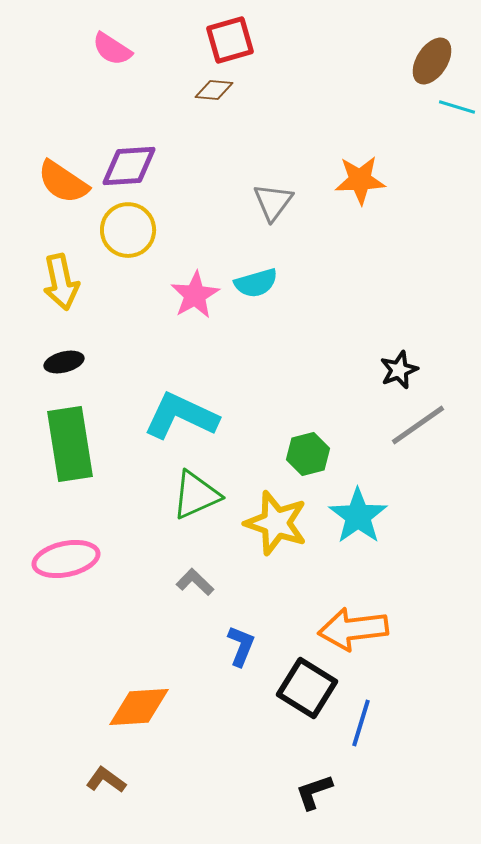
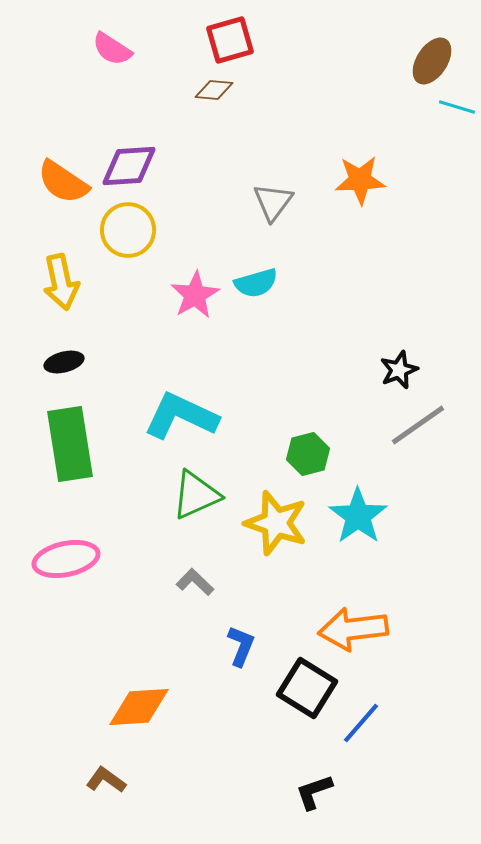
blue line: rotated 24 degrees clockwise
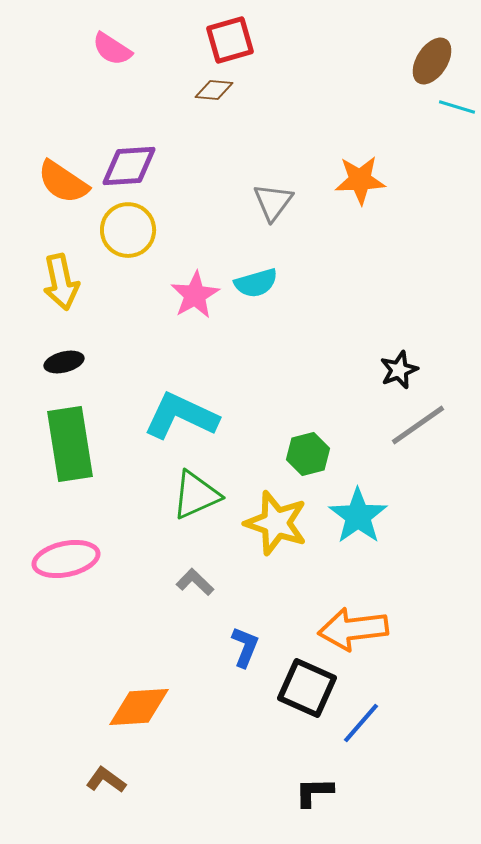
blue L-shape: moved 4 px right, 1 px down
black square: rotated 8 degrees counterclockwise
black L-shape: rotated 18 degrees clockwise
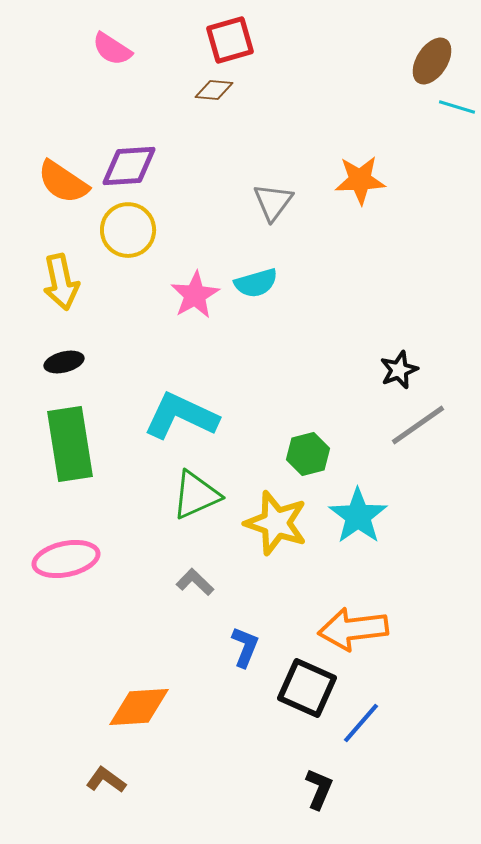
black L-shape: moved 5 px right, 3 px up; rotated 114 degrees clockwise
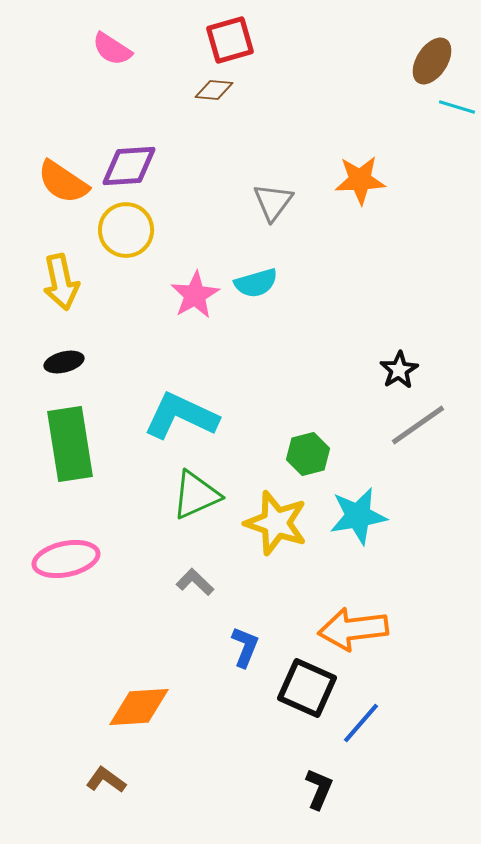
yellow circle: moved 2 px left
black star: rotated 9 degrees counterclockwise
cyan star: rotated 26 degrees clockwise
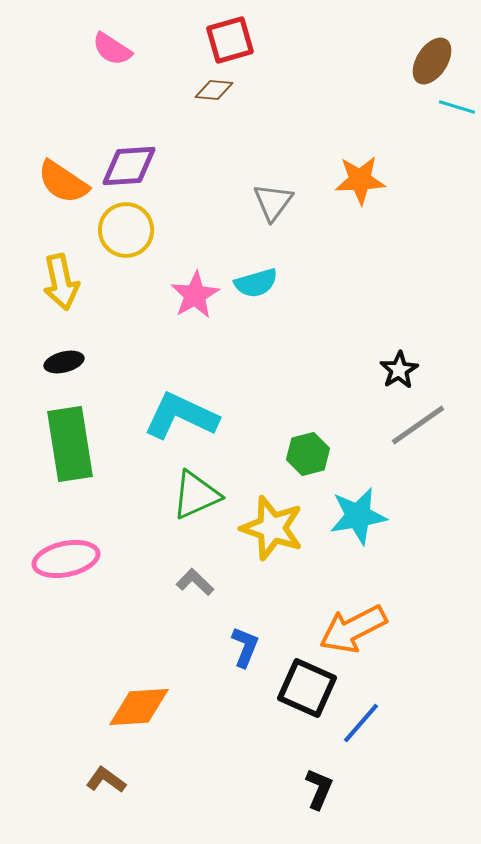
yellow star: moved 4 px left, 5 px down
orange arrow: rotated 20 degrees counterclockwise
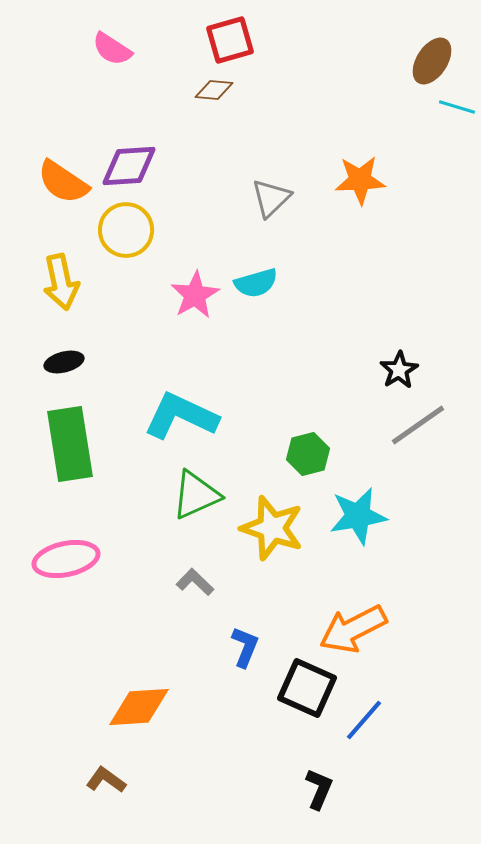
gray triangle: moved 2 px left, 4 px up; rotated 9 degrees clockwise
blue line: moved 3 px right, 3 px up
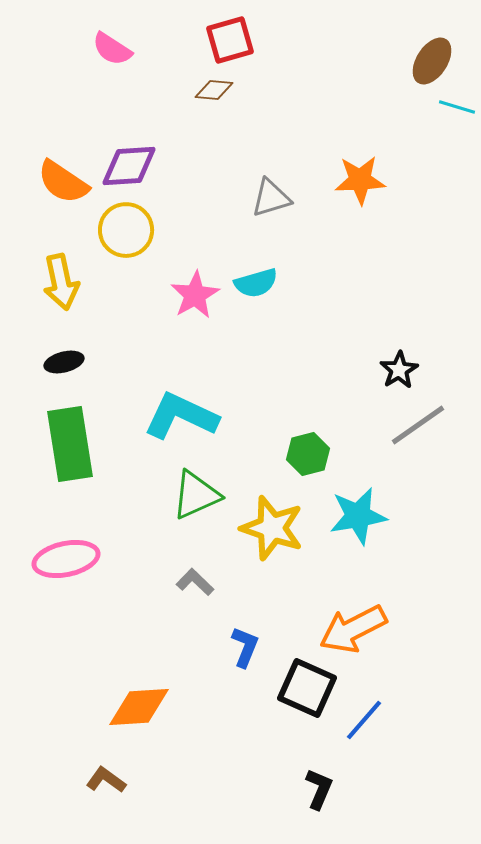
gray triangle: rotated 27 degrees clockwise
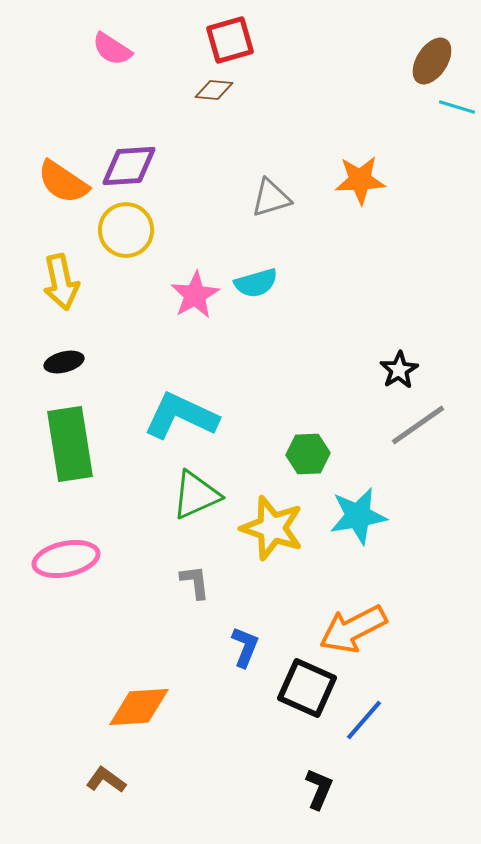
green hexagon: rotated 12 degrees clockwise
gray L-shape: rotated 39 degrees clockwise
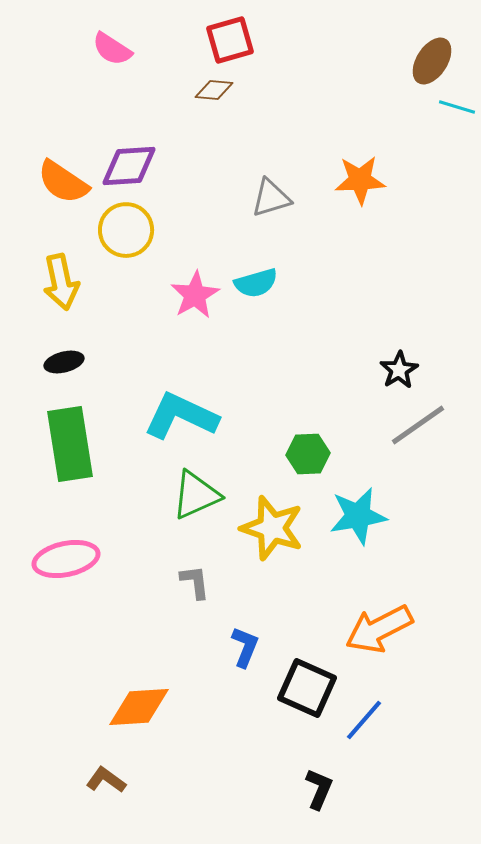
orange arrow: moved 26 px right
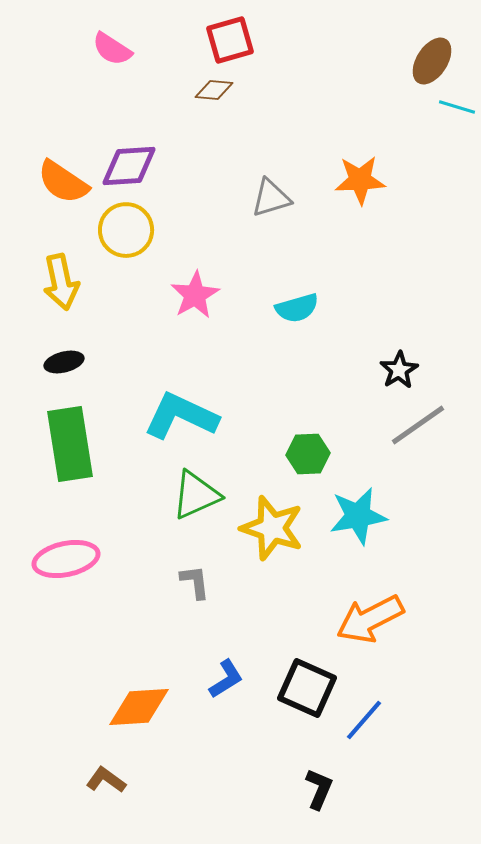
cyan semicircle: moved 41 px right, 25 px down
orange arrow: moved 9 px left, 10 px up
blue L-shape: moved 19 px left, 32 px down; rotated 36 degrees clockwise
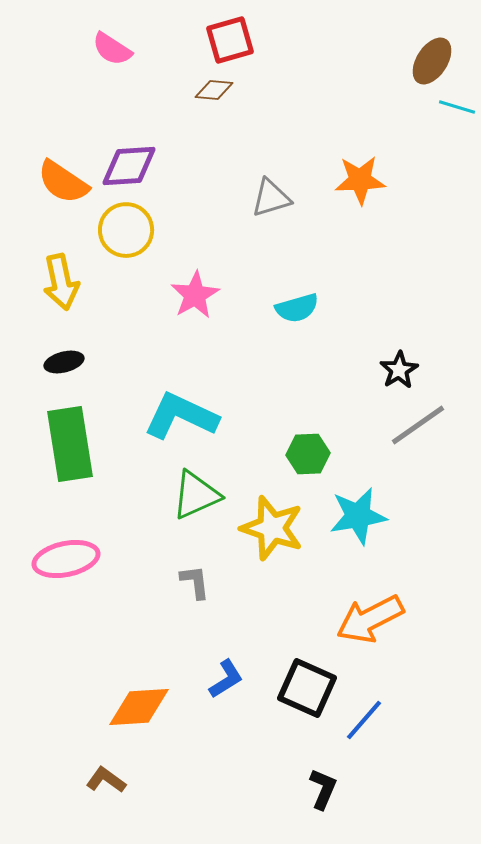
black L-shape: moved 4 px right
